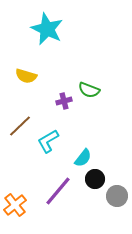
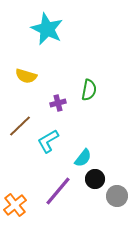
green semicircle: rotated 100 degrees counterclockwise
purple cross: moved 6 px left, 2 px down
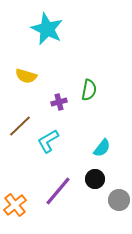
purple cross: moved 1 px right, 1 px up
cyan semicircle: moved 19 px right, 10 px up
gray circle: moved 2 px right, 4 px down
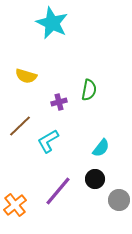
cyan star: moved 5 px right, 6 px up
cyan semicircle: moved 1 px left
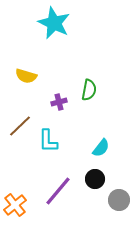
cyan star: moved 2 px right
cyan L-shape: rotated 60 degrees counterclockwise
